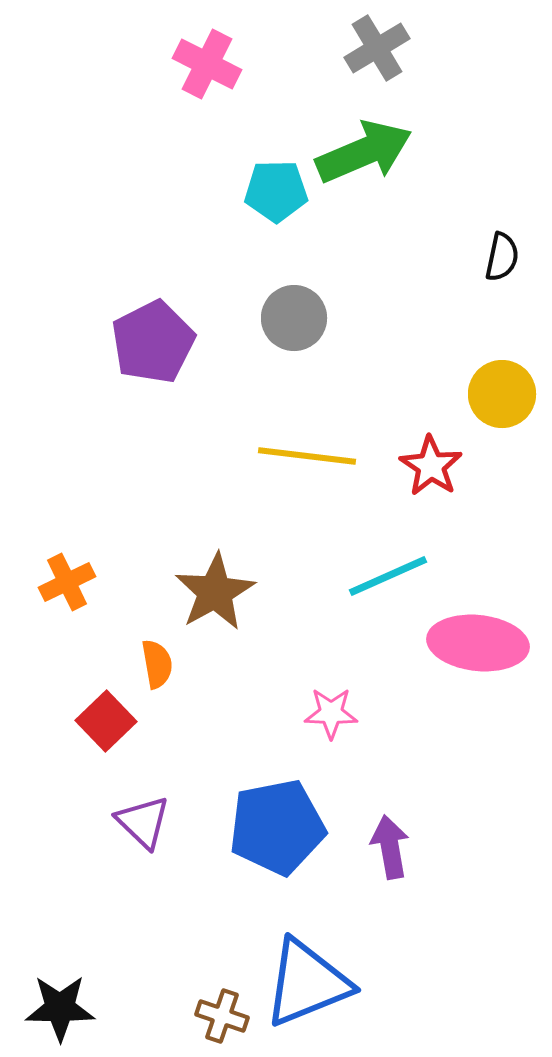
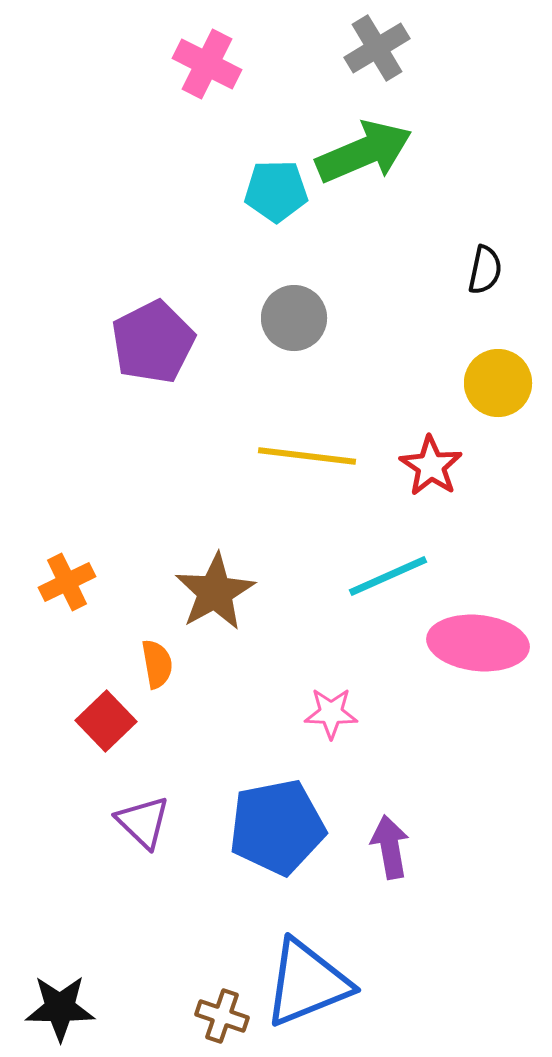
black semicircle: moved 17 px left, 13 px down
yellow circle: moved 4 px left, 11 px up
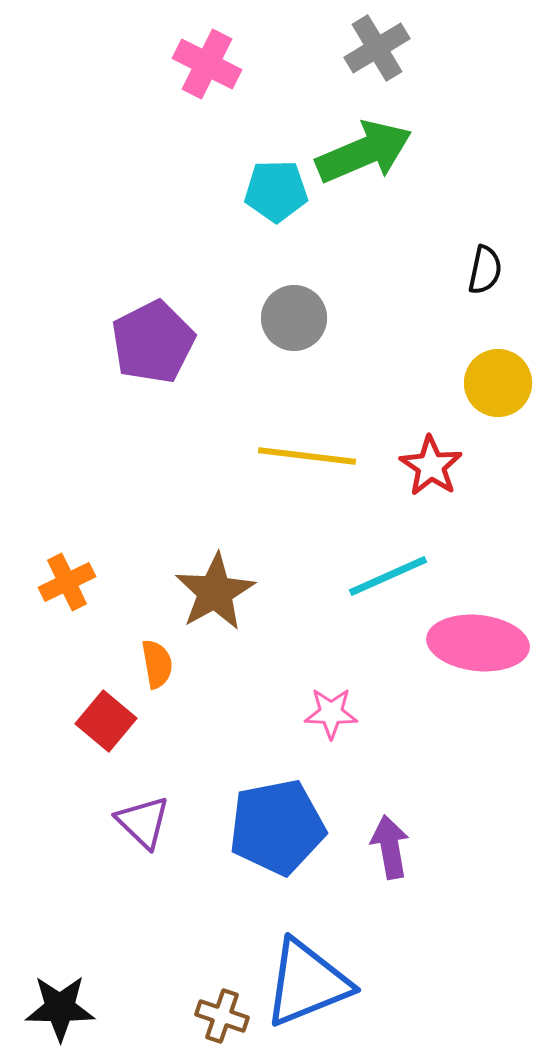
red square: rotated 6 degrees counterclockwise
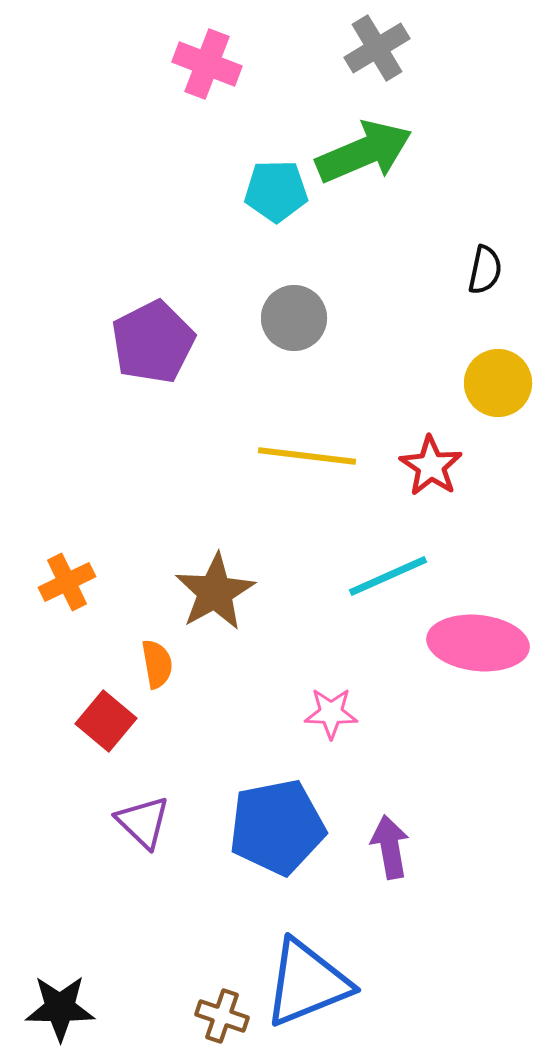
pink cross: rotated 6 degrees counterclockwise
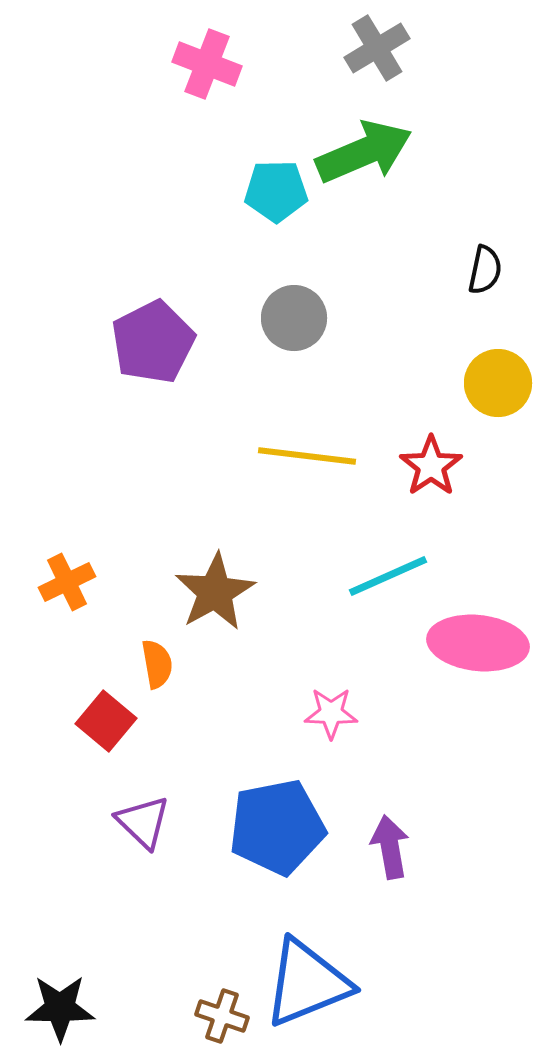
red star: rotated 4 degrees clockwise
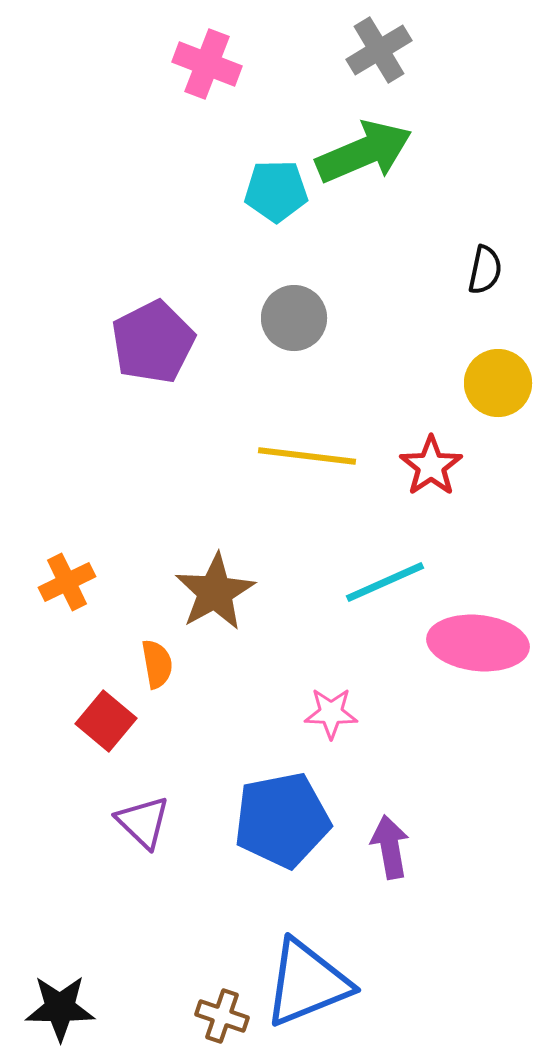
gray cross: moved 2 px right, 2 px down
cyan line: moved 3 px left, 6 px down
blue pentagon: moved 5 px right, 7 px up
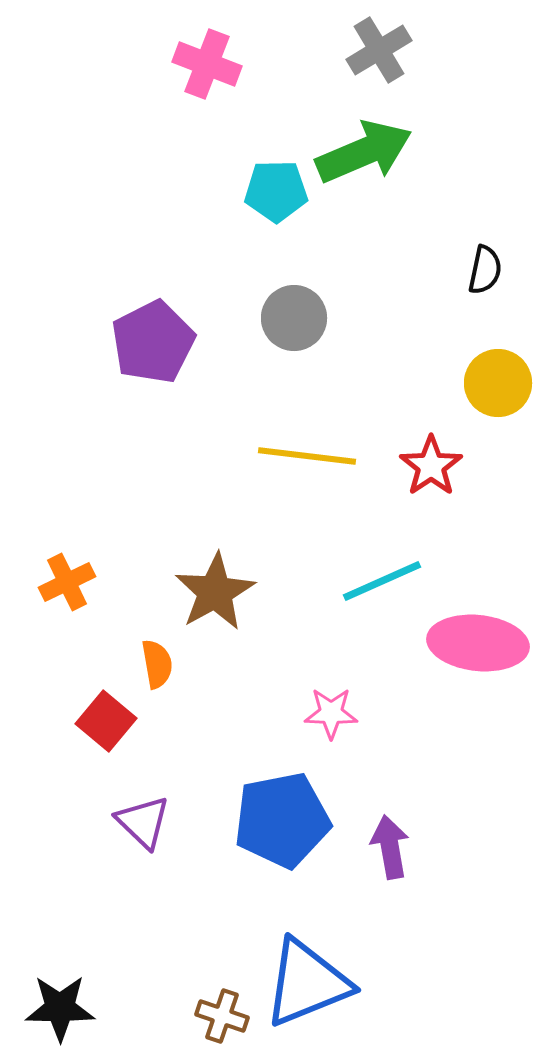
cyan line: moved 3 px left, 1 px up
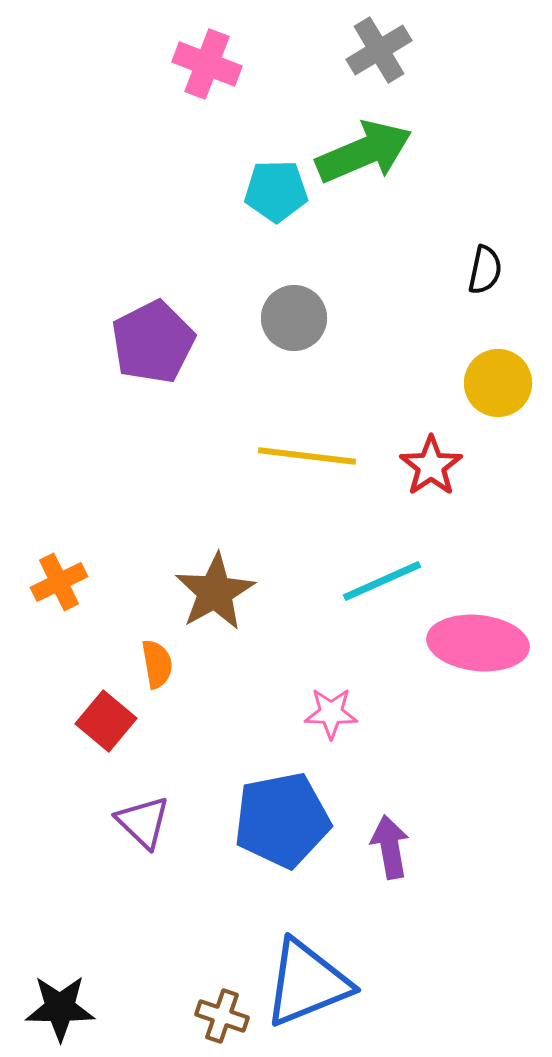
orange cross: moved 8 px left
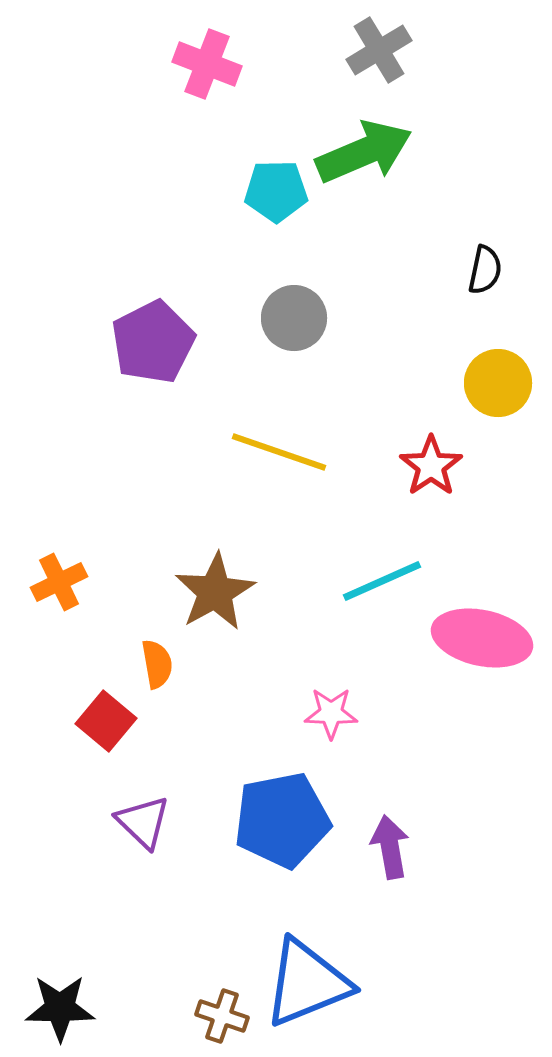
yellow line: moved 28 px left, 4 px up; rotated 12 degrees clockwise
pink ellipse: moved 4 px right, 5 px up; rotated 6 degrees clockwise
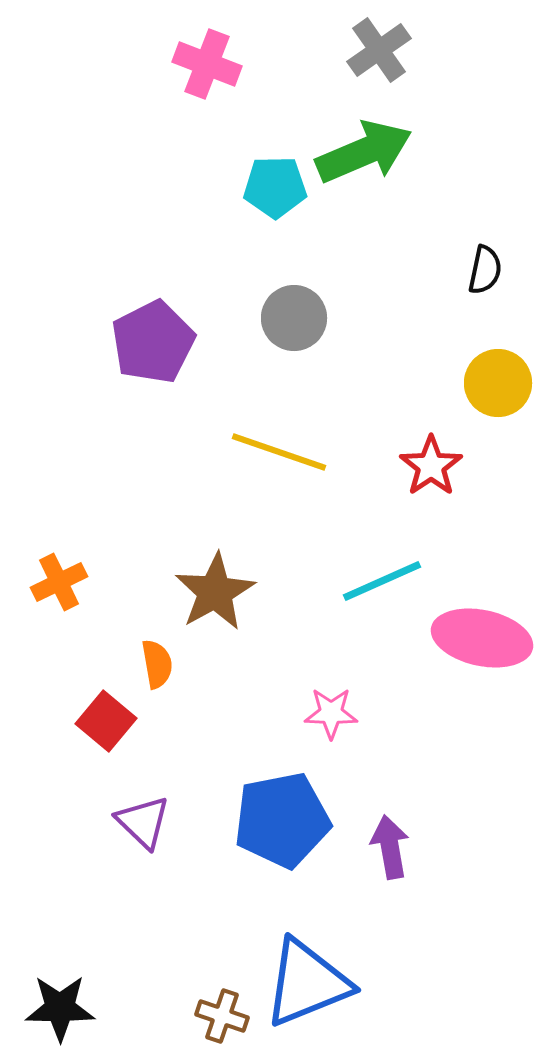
gray cross: rotated 4 degrees counterclockwise
cyan pentagon: moved 1 px left, 4 px up
